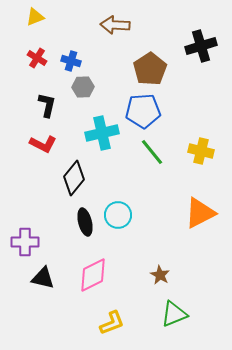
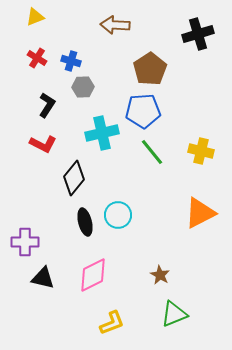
black cross: moved 3 px left, 12 px up
black L-shape: rotated 20 degrees clockwise
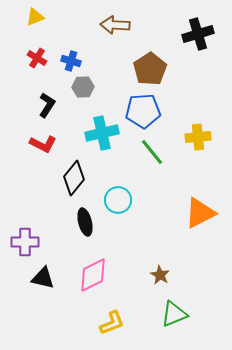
yellow cross: moved 3 px left, 14 px up; rotated 20 degrees counterclockwise
cyan circle: moved 15 px up
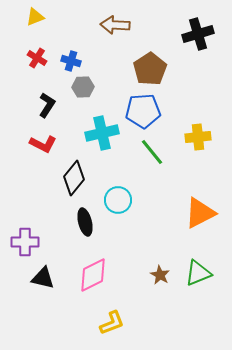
green triangle: moved 24 px right, 41 px up
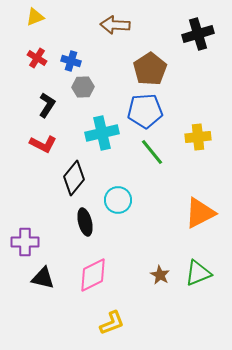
blue pentagon: moved 2 px right
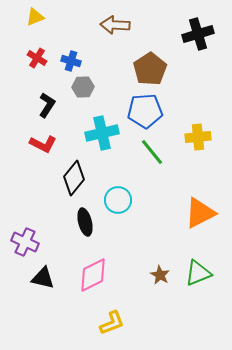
purple cross: rotated 24 degrees clockwise
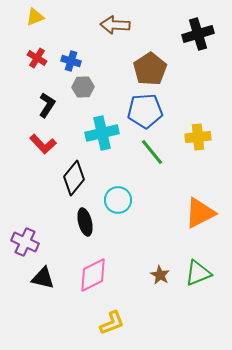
red L-shape: rotated 20 degrees clockwise
